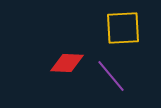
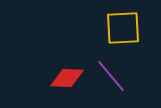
red diamond: moved 15 px down
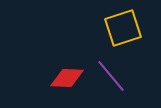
yellow square: rotated 15 degrees counterclockwise
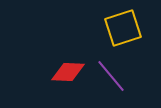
red diamond: moved 1 px right, 6 px up
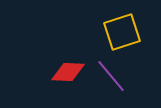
yellow square: moved 1 px left, 4 px down
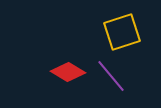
red diamond: rotated 28 degrees clockwise
